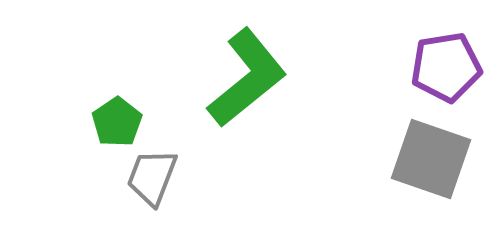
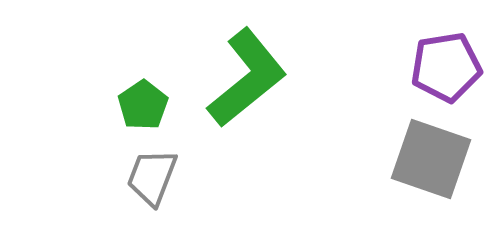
green pentagon: moved 26 px right, 17 px up
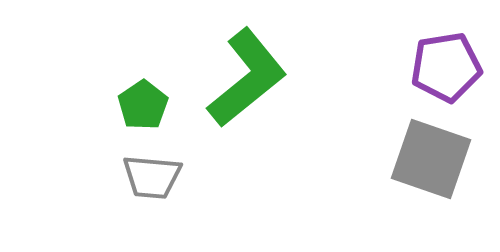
gray trapezoid: rotated 106 degrees counterclockwise
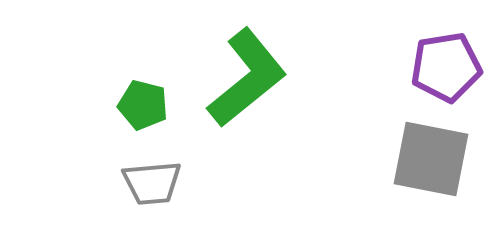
green pentagon: rotated 24 degrees counterclockwise
gray square: rotated 8 degrees counterclockwise
gray trapezoid: moved 6 px down; rotated 10 degrees counterclockwise
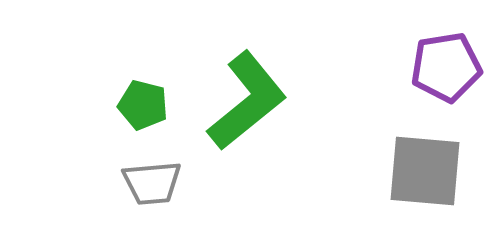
green L-shape: moved 23 px down
gray square: moved 6 px left, 12 px down; rotated 6 degrees counterclockwise
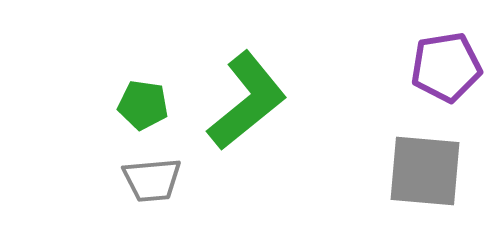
green pentagon: rotated 6 degrees counterclockwise
gray trapezoid: moved 3 px up
